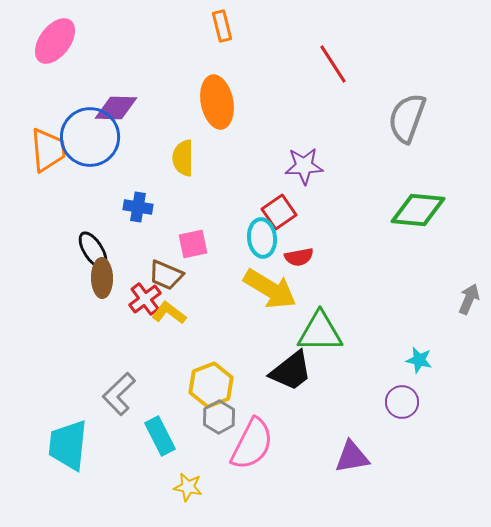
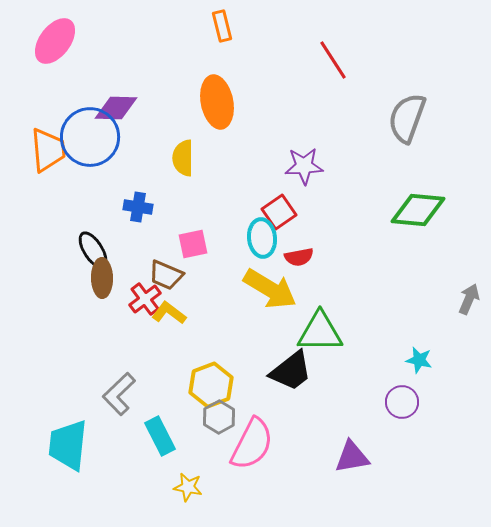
red line: moved 4 px up
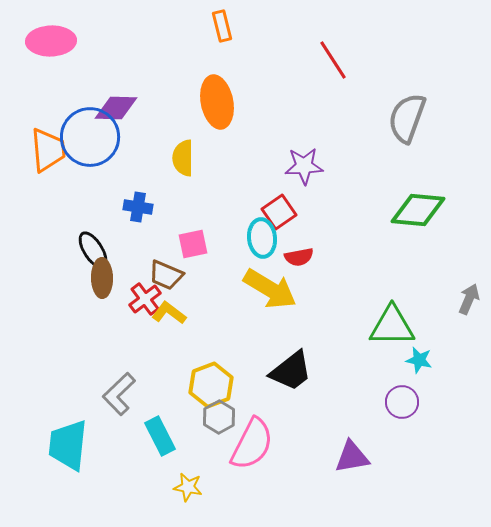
pink ellipse: moved 4 px left; rotated 51 degrees clockwise
green triangle: moved 72 px right, 6 px up
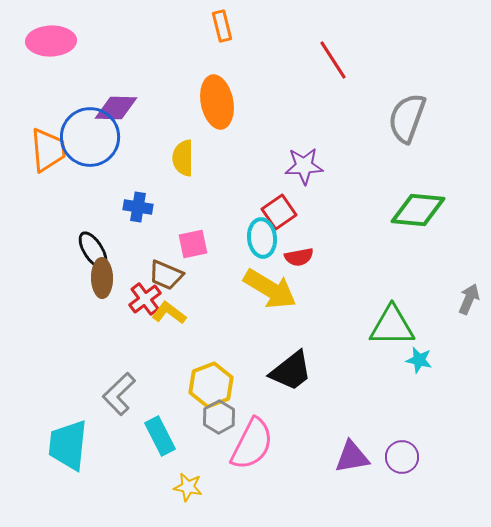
purple circle: moved 55 px down
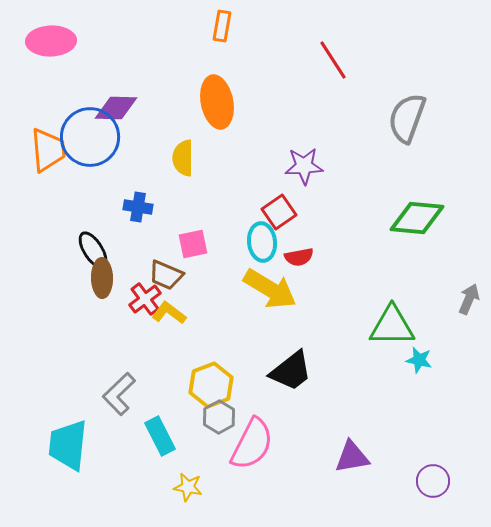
orange rectangle: rotated 24 degrees clockwise
green diamond: moved 1 px left, 8 px down
cyan ellipse: moved 4 px down
purple circle: moved 31 px right, 24 px down
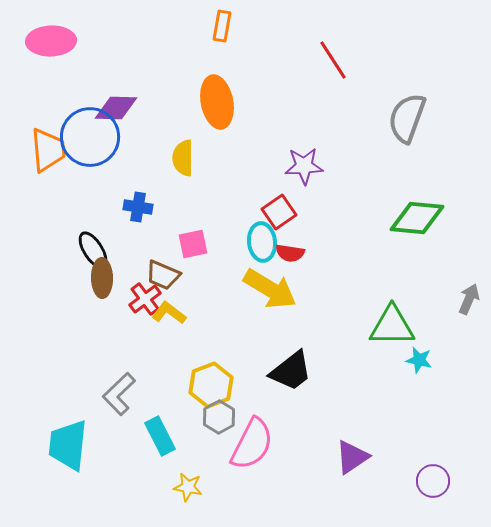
red semicircle: moved 9 px left, 4 px up; rotated 20 degrees clockwise
brown trapezoid: moved 3 px left
purple triangle: rotated 24 degrees counterclockwise
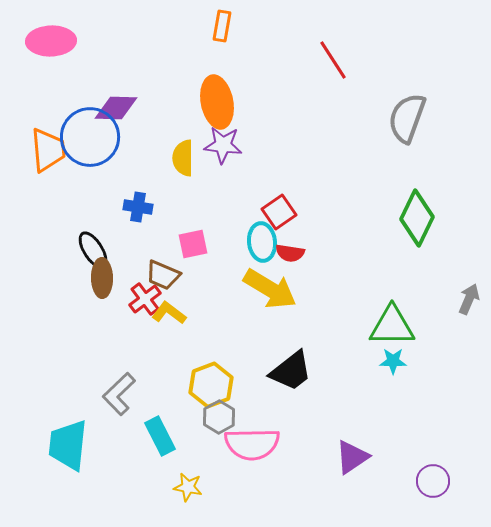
purple star: moved 81 px left, 21 px up; rotated 9 degrees clockwise
green diamond: rotated 70 degrees counterclockwise
cyan star: moved 26 px left, 1 px down; rotated 12 degrees counterclockwise
pink semicircle: rotated 62 degrees clockwise
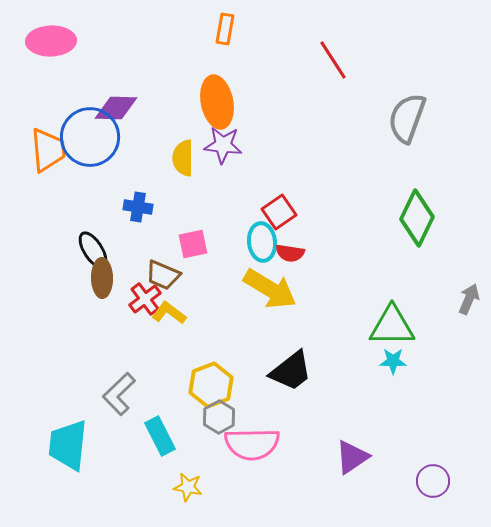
orange rectangle: moved 3 px right, 3 px down
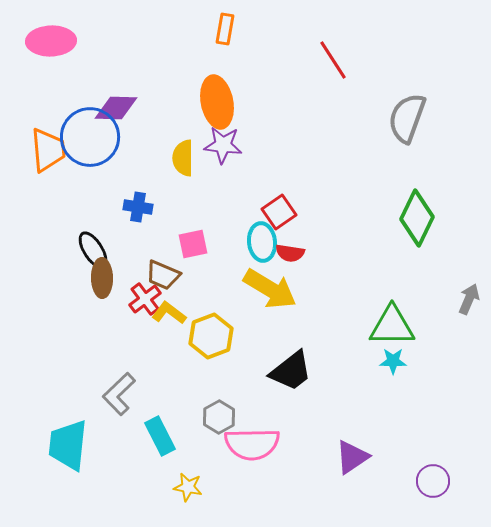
yellow hexagon: moved 49 px up
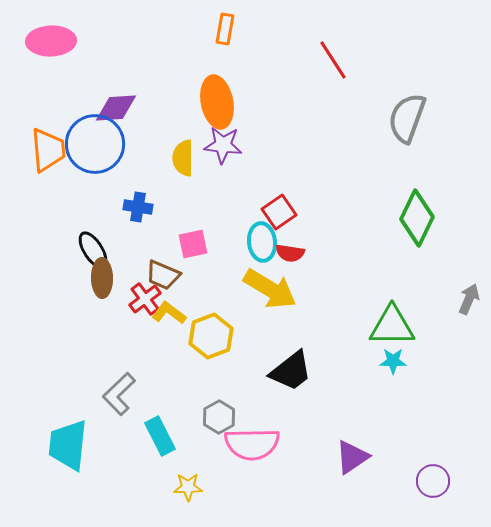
purple diamond: rotated 6 degrees counterclockwise
blue circle: moved 5 px right, 7 px down
yellow star: rotated 12 degrees counterclockwise
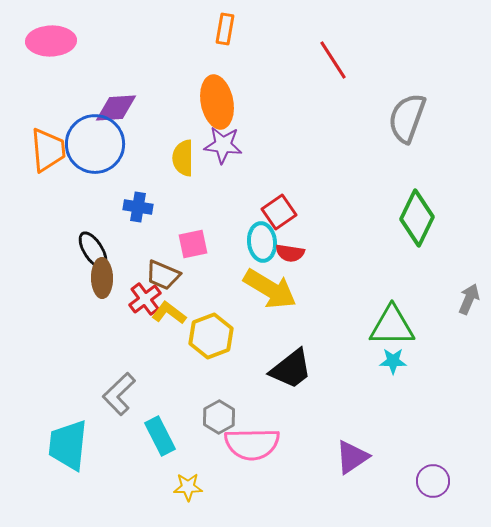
black trapezoid: moved 2 px up
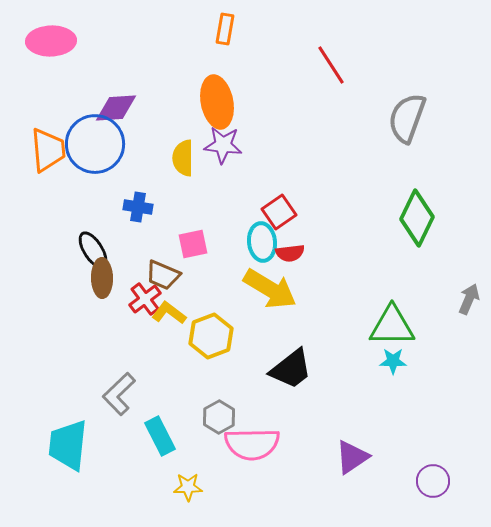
red line: moved 2 px left, 5 px down
red semicircle: rotated 16 degrees counterclockwise
